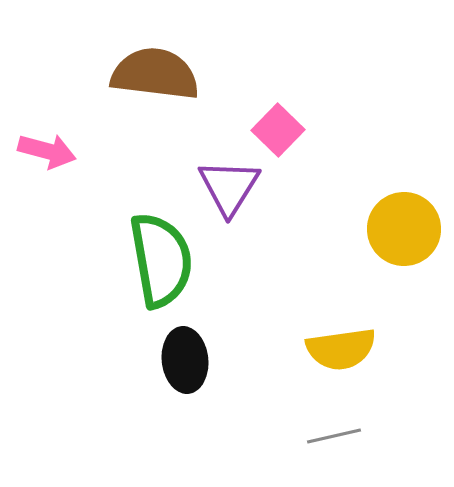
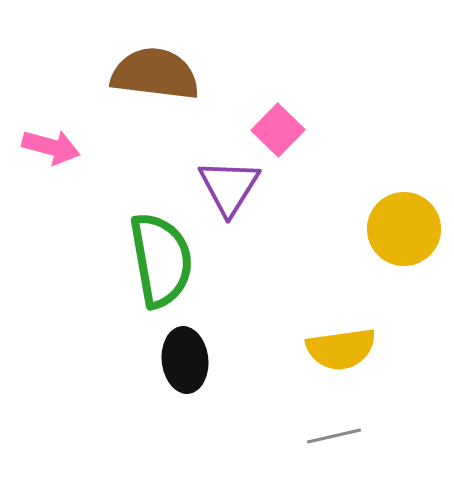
pink arrow: moved 4 px right, 4 px up
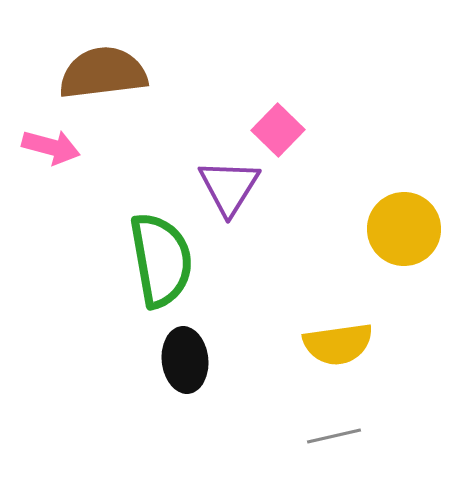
brown semicircle: moved 52 px left, 1 px up; rotated 14 degrees counterclockwise
yellow semicircle: moved 3 px left, 5 px up
